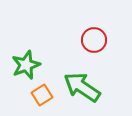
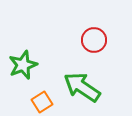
green star: moved 3 px left
orange square: moved 7 px down
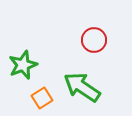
orange square: moved 4 px up
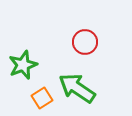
red circle: moved 9 px left, 2 px down
green arrow: moved 5 px left, 1 px down
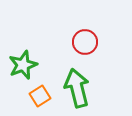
green arrow: rotated 42 degrees clockwise
orange square: moved 2 px left, 2 px up
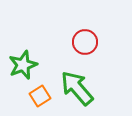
green arrow: rotated 27 degrees counterclockwise
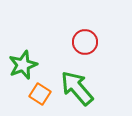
orange square: moved 2 px up; rotated 25 degrees counterclockwise
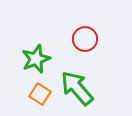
red circle: moved 3 px up
green star: moved 13 px right, 6 px up
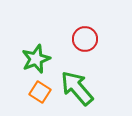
orange square: moved 2 px up
